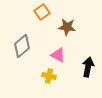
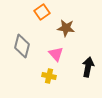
brown star: moved 1 px left, 1 px down
gray diamond: rotated 35 degrees counterclockwise
pink triangle: moved 2 px left, 1 px up; rotated 21 degrees clockwise
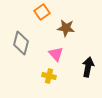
gray diamond: moved 1 px left, 3 px up
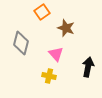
brown star: rotated 12 degrees clockwise
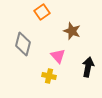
brown star: moved 6 px right, 3 px down
gray diamond: moved 2 px right, 1 px down
pink triangle: moved 2 px right, 2 px down
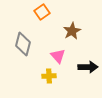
brown star: rotated 24 degrees clockwise
black arrow: rotated 78 degrees clockwise
yellow cross: rotated 16 degrees counterclockwise
